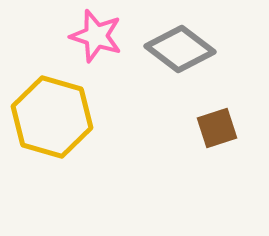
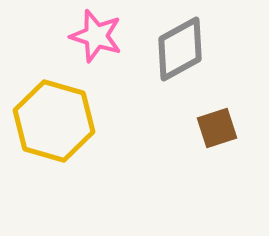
gray diamond: rotated 66 degrees counterclockwise
yellow hexagon: moved 2 px right, 4 px down
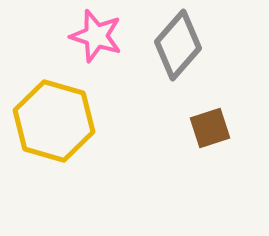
gray diamond: moved 2 px left, 4 px up; rotated 20 degrees counterclockwise
brown square: moved 7 px left
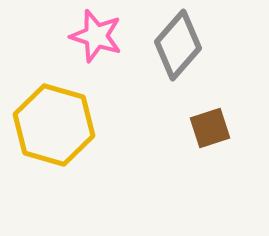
yellow hexagon: moved 4 px down
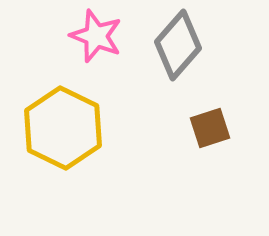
pink star: rotated 4 degrees clockwise
yellow hexagon: moved 9 px right, 3 px down; rotated 10 degrees clockwise
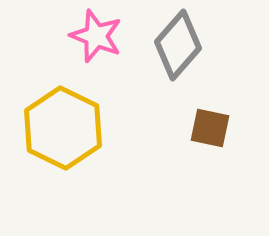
brown square: rotated 30 degrees clockwise
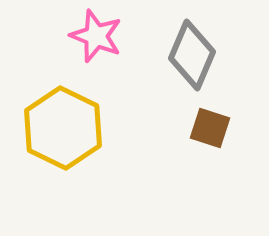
gray diamond: moved 14 px right, 10 px down; rotated 18 degrees counterclockwise
brown square: rotated 6 degrees clockwise
